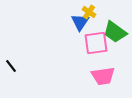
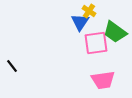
yellow cross: moved 1 px up
black line: moved 1 px right
pink trapezoid: moved 4 px down
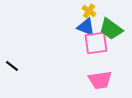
blue triangle: moved 6 px right, 5 px down; rotated 42 degrees counterclockwise
green trapezoid: moved 4 px left, 3 px up
black line: rotated 16 degrees counterclockwise
pink trapezoid: moved 3 px left
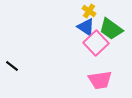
blue triangle: rotated 12 degrees clockwise
pink square: rotated 35 degrees counterclockwise
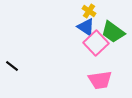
green trapezoid: moved 2 px right, 3 px down
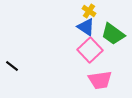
green trapezoid: moved 2 px down
pink square: moved 6 px left, 7 px down
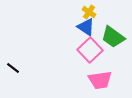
yellow cross: moved 1 px down
green trapezoid: moved 3 px down
black line: moved 1 px right, 2 px down
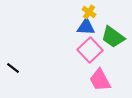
blue triangle: rotated 30 degrees counterclockwise
pink trapezoid: rotated 70 degrees clockwise
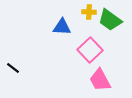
yellow cross: rotated 32 degrees counterclockwise
blue triangle: moved 24 px left
green trapezoid: moved 3 px left, 17 px up
